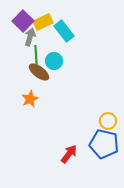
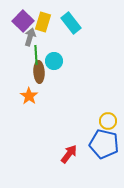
yellow rectangle: rotated 48 degrees counterclockwise
cyan rectangle: moved 7 px right, 8 px up
brown ellipse: rotated 50 degrees clockwise
orange star: moved 1 px left, 3 px up; rotated 12 degrees counterclockwise
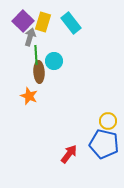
orange star: rotated 12 degrees counterclockwise
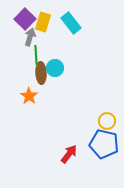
purple square: moved 2 px right, 2 px up
cyan circle: moved 1 px right, 7 px down
brown ellipse: moved 2 px right, 1 px down
orange star: rotated 12 degrees clockwise
yellow circle: moved 1 px left
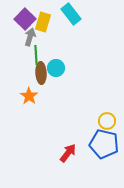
cyan rectangle: moved 9 px up
cyan circle: moved 1 px right
red arrow: moved 1 px left, 1 px up
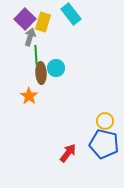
yellow circle: moved 2 px left
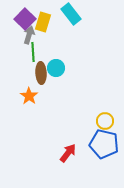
gray arrow: moved 1 px left, 2 px up
green line: moved 3 px left, 3 px up
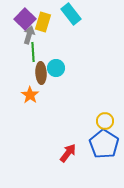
orange star: moved 1 px right, 1 px up
blue pentagon: rotated 20 degrees clockwise
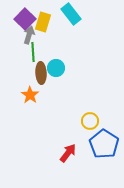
yellow circle: moved 15 px left
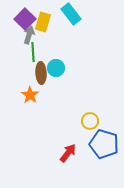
blue pentagon: rotated 16 degrees counterclockwise
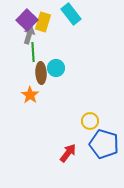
purple square: moved 2 px right, 1 px down
